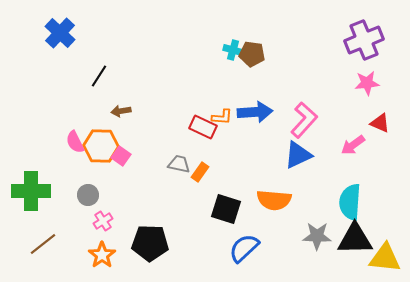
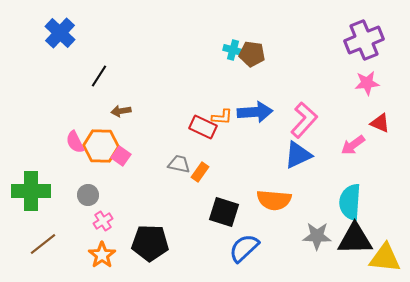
black square: moved 2 px left, 3 px down
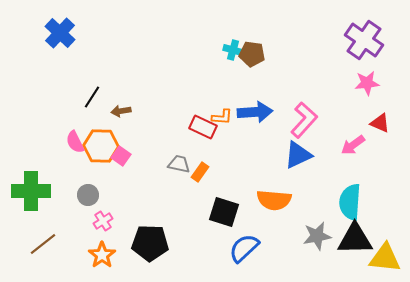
purple cross: rotated 33 degrees counterclockwise
black line: moved 7 px left, 21 px down
gray star: rotated 12 degrees counterclockwise
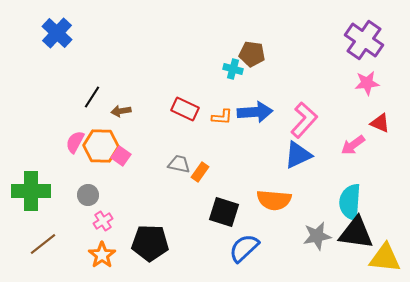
blue cross: moved 3 px left
cyan cross: moved 19 px down
red rectangle: moved 18 px left, 18 px up
pink semicircle: rotated 55 degrees clockwise
black triangle: moved 1 px right, 6 px up; rotated 9 degrees clockwise
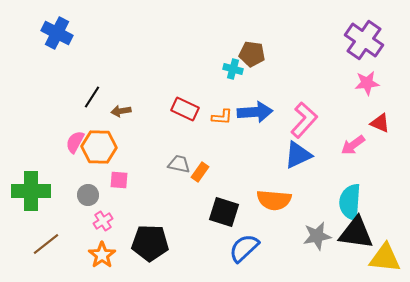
blue cross: rotated 16 degrees counterclockwise
orange hexagon: moved 2 px left, 1 px down
pink square: moved 2 px left, 24 px down; rotated 30 degrees counterclockwise
brown line: moved 3 px right
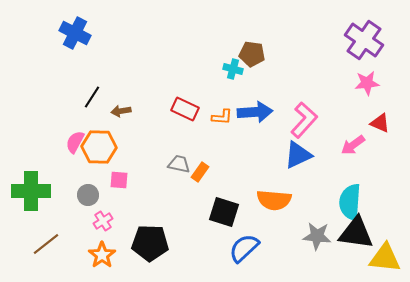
blue cross: moved 18 px right
gray star: rotated 16 degrees clockwise
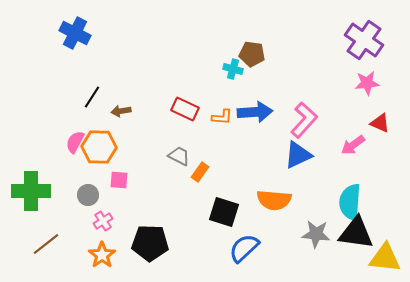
gray trapezoid: moved 8 px up; rotated 15 degrees clockwise
gray star: moved 1 px left, 2 px up
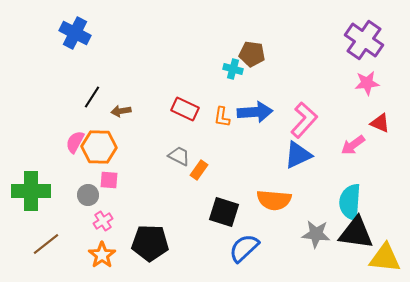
orange L-shape: rotated 95 degrees clockwise
orange rectangle: moved 1 px left, 2 px up
pink square: moved 10 px left
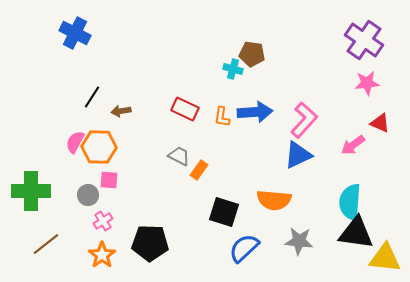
gray star: moved 17 px left, 7 px down
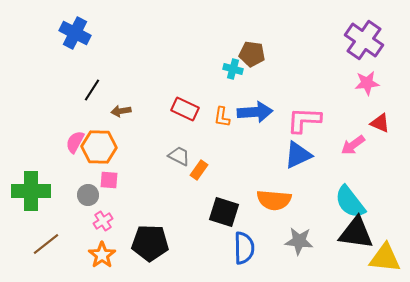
black line: moved 7 px up
pink L-shape: rotated 129 degrees counterclockwise
cyan semicircle: rotated 42 degrees counterclockwise
blue semicircle: rotated 132 degrees clockwise
